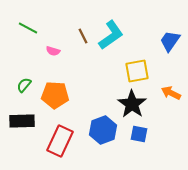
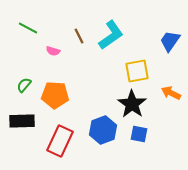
brown line: moved 4 px left
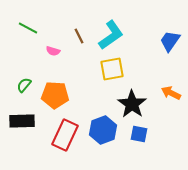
yellow square: moved 25 px left, 2 px up
red rectangle: moved 5 px right, 6 px up
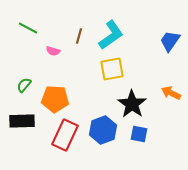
brown line: rotated 42 degrees clockwise
orange pentagon: moved 4 px down
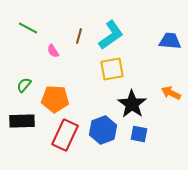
blue trapezoid: rotated 60 degrees clockwise
pink semicircle: rotated 40 degrees clockwise
